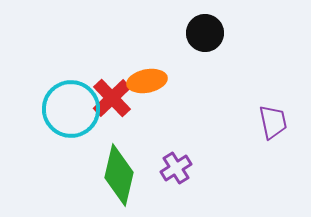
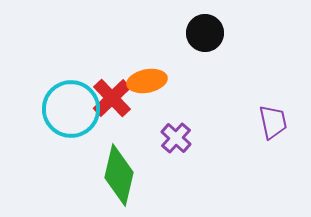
purple cross: moved 30 px up; rotated 16 degrees counterclockwise
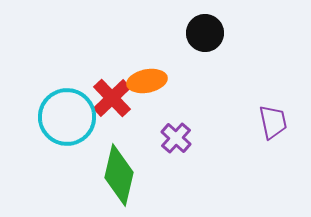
cyan circle: moved 4 px left, 8 px down
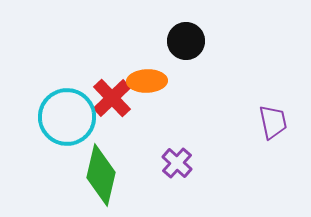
black circle: moved 19 px left, 8 px down
orange ellipse: rotated 9 degrees clockwise
purple cross: moved 1 px right, 25 px down
green diamond: moved 18 px left
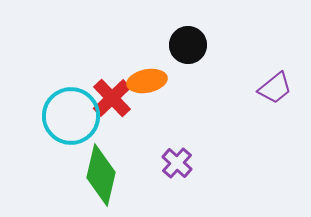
black circle: moved 2 px right, 4 px down
orange ellipse: rotated 9 degrees counterclockwise
cyan circle: moved 4 px right, 1 px up
purple trapezoid: moved 2 px right, 34 px up; rotated 63 degrees clockwise
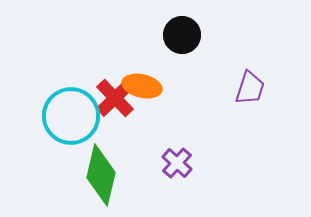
black circle: moved 6 px left, 10 px up
orange ellipse: moved 5 px left, 5 px down; rotated 24 degrees clockwise
purple trapezoid: moved 25 px left; rotated 33 degrees counterclockwise
red cross: moved 3 px right
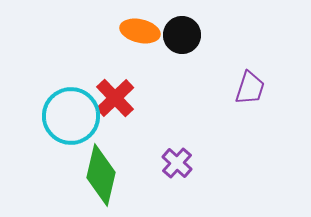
orange ellipse: moved 2 px left, 55 px up
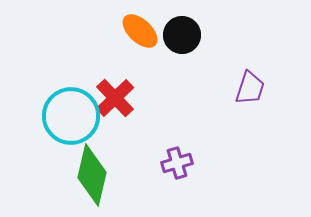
orange ellipse: rotated 30 degrees clockwise
purple cross: rotated 32 degrees clockwise
green diamond: moved 9 px left
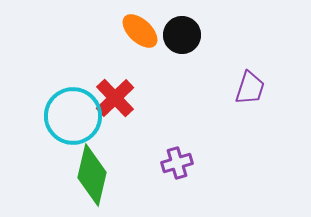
cyan circle: moved 2 px right
